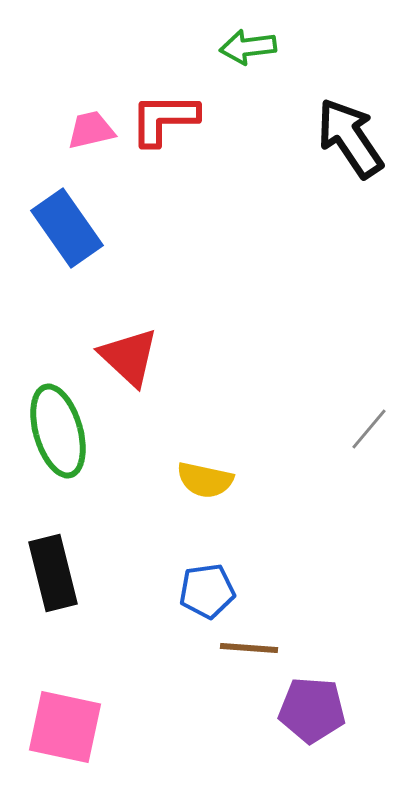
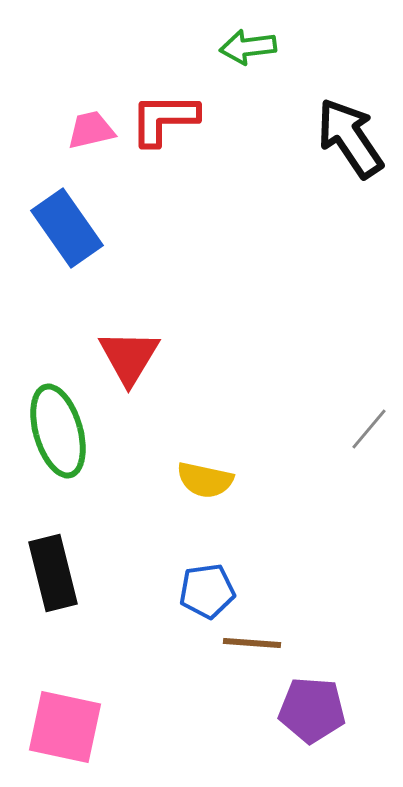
red triangle: rotated 18 degrees clockwise
brown line: moved 3 px right, 5 px up
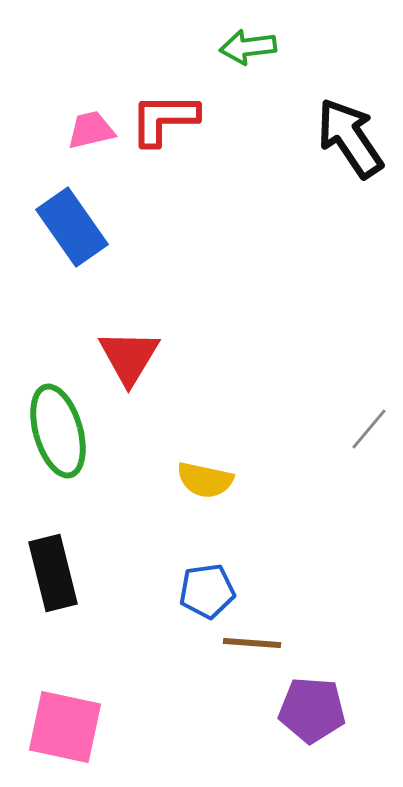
blue rectangle: moved 5 px right, 1 px up
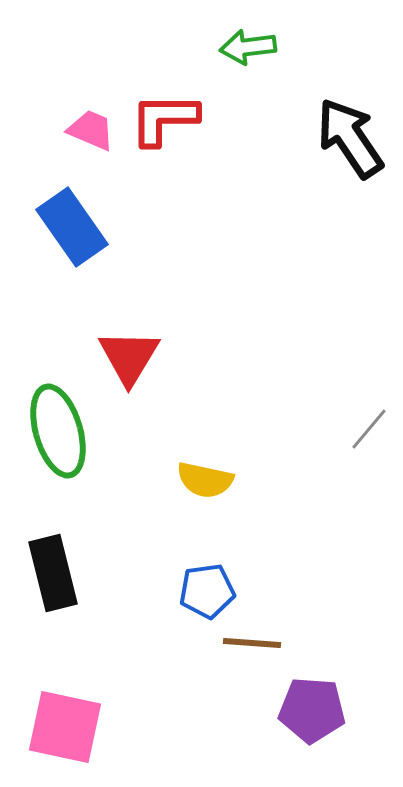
pink trapezoid: rotated 36 degrees clockwise
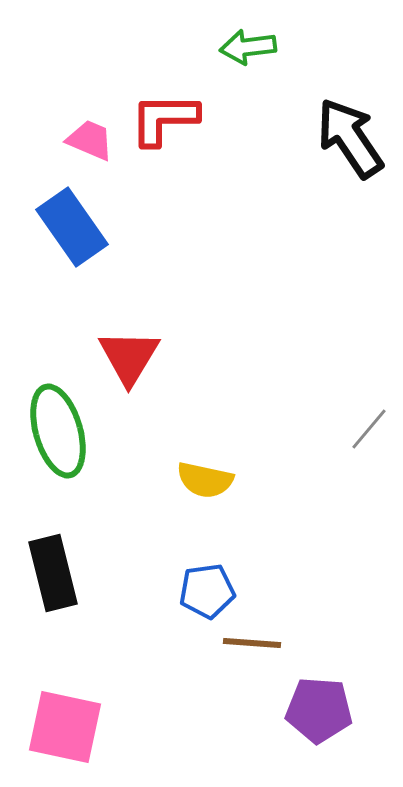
pink trapezoid: moved 1 px left, 10 px down
purple pentagon: moved 7 px right
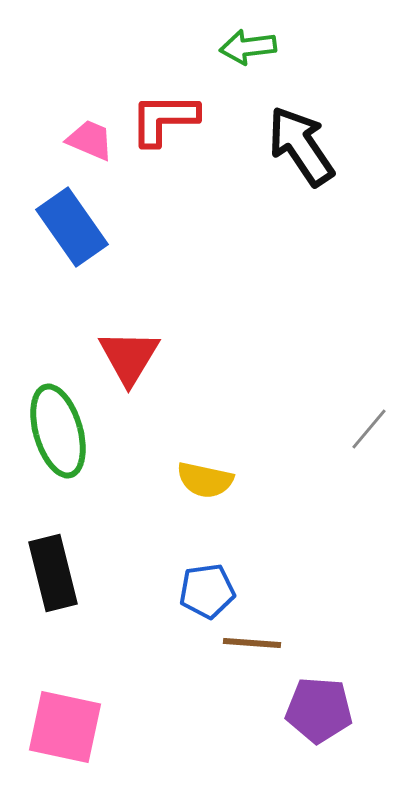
black arrow: moved 49 px left, 8 px down
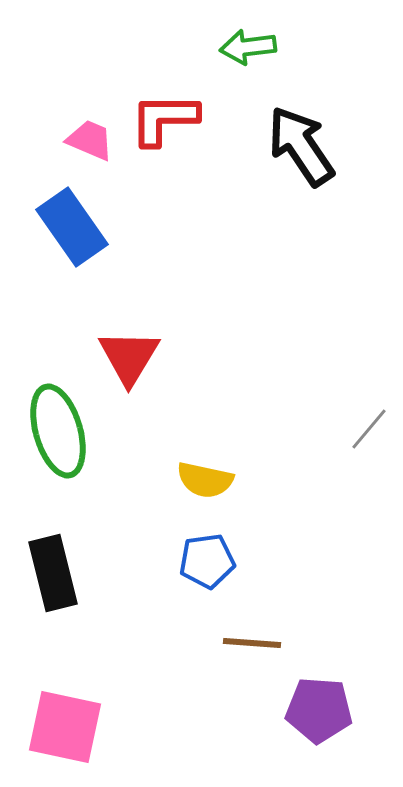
blue pentagon: moved 30 px up
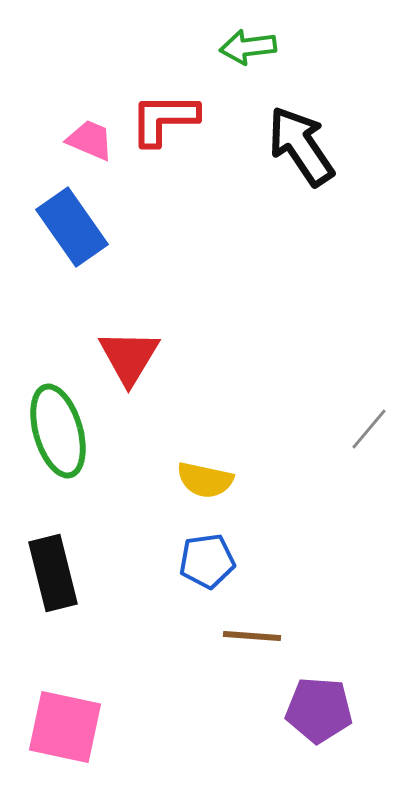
brown line: moved 7 px up
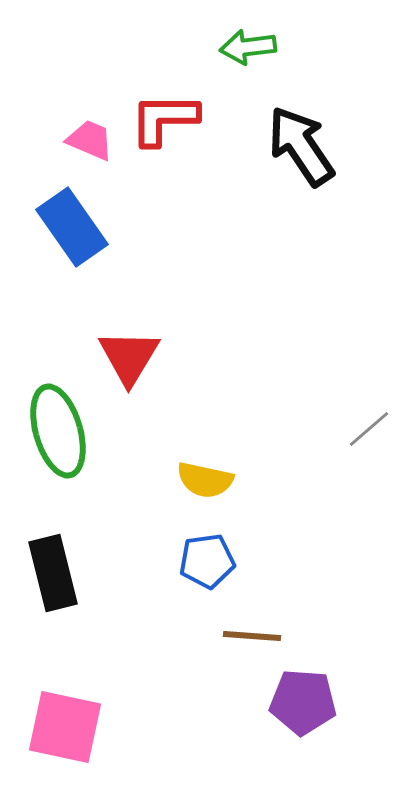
gray line: rotated 9 degrees clockwise
purple pentagon: moved 16 px left, 8 px up
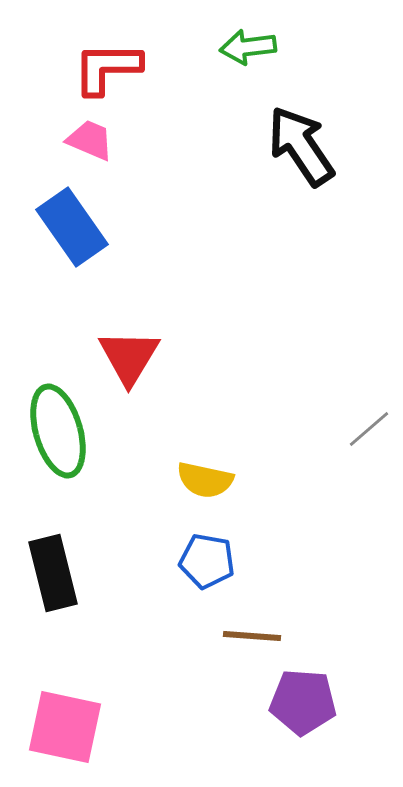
red L-shape: moved 57 px left, 51 px up
blue pentagon: rotated 18 degrees clockwise
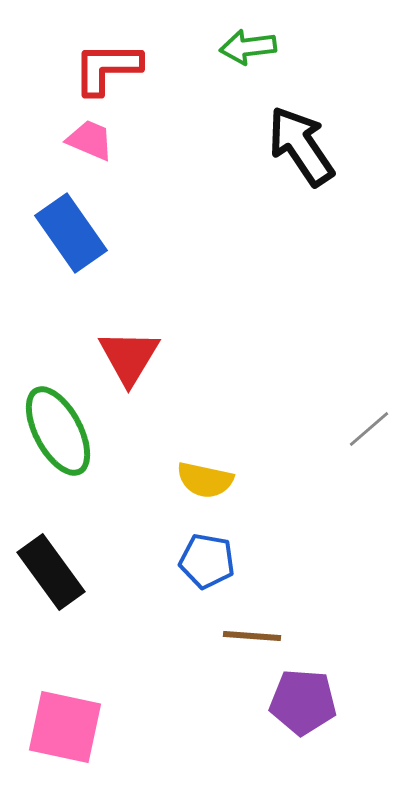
blue rectangle: moved 1 px left, 6 px down
green ellipse: rotated 12 degrees counterclockwise
black rectangle: moved 2 px left, 1 px up; rotated 22 degrees counterclockwise
